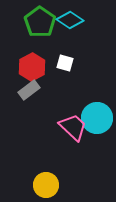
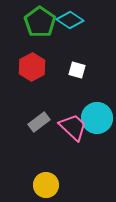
white square: moved 12 px right, 7 px down
gray rectangle: moved 10 px right, 32 px down
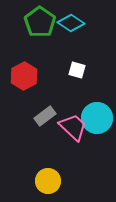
cyan diamond: moved 1 px right, 3 px down
red hexagon: moved 8 px left, 9 px down
gray rectangle: moved 6 px right, 6 px up
yellow circle: moved 2 px right, 4 px up
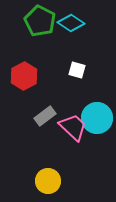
green pentagon: moved 1 px up; rotated 8 degrees counterclockwise
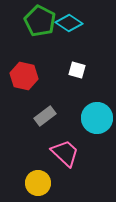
cyan diamond: moved 2 px left
red hexagon: rotated 20 degrees counterclockwise
pink trapezoid: moved 8 px left, 26 px down
yellow circle: moved 10 px left, 2 px down
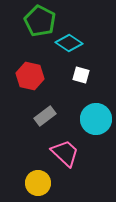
cyan diamond: moved 20 px down
white square: moved 4 px right, 5 px down
red hexagon: moved 6 px right
cyan circle: moved 1 px left, 1 px down
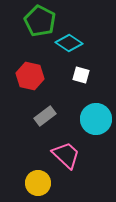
pink trapezoid: moved 1 px right, 2 px down
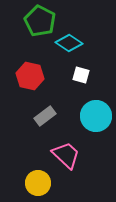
cyan circle: moved 3 px up
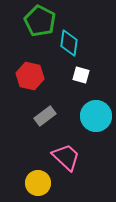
cyan diamond: rotated 64 degrees clockwise
pink trapezoid: moved 2 px down
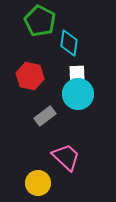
white square: moved 4 px left, 2 px up; rotated 18 degrees counterclockwise
cyan circle: moved 18 px left, 22 px up
